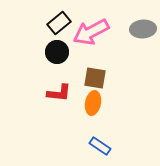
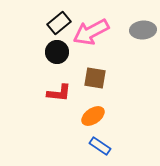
gray ellipse: moved 1 px down
orange ellipse: moved 13 px down; rotated 45 degrees clockwise
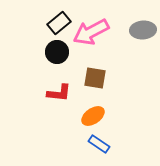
blue rectangle: moved 1 px left, 2 px up
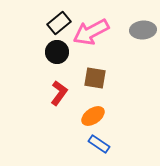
red L-shape: rotated 60 degrees counterclockwise
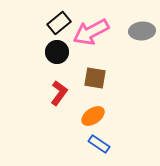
gray ellipse: moved 1 px left, 1 px down
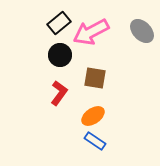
gray ellipse: rotated 50 degrees clockwise
black circle: moved 3 px right, 3 px down
blue rectangle: moved 4 px left, 3 px up
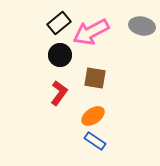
gray ellipse: moved 5 px up; rotated 35 degrees counterclockwise
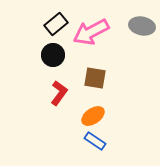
black rectangle: moved 3 px left, 1 px down
black circle: moved 7 px left
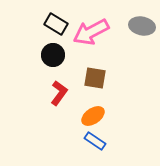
black rectangle: rotated 70 degrees clockwise
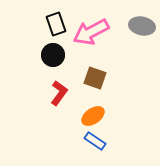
black rectangle: rotated 40 degrees clockwise
brown square: rotated 10 degrees clockwise
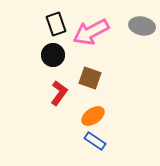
brown square: moved 5 px left
